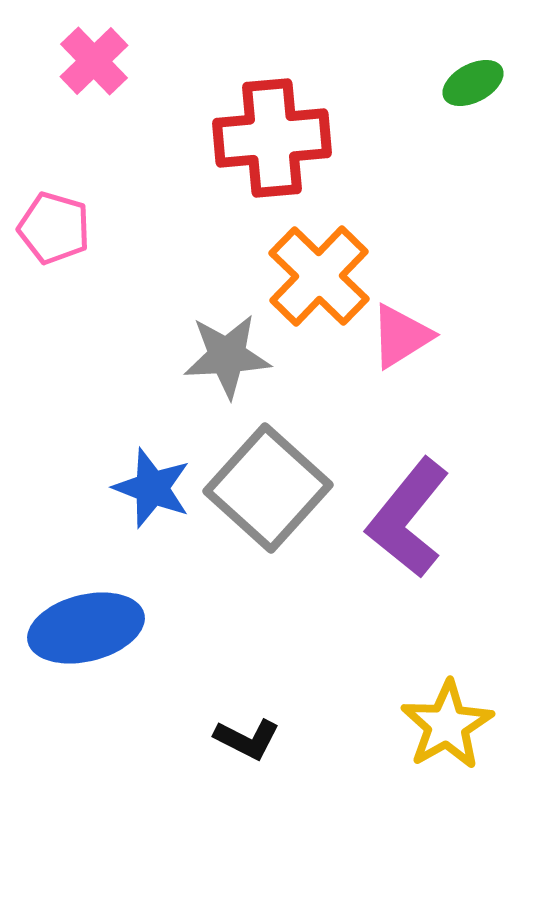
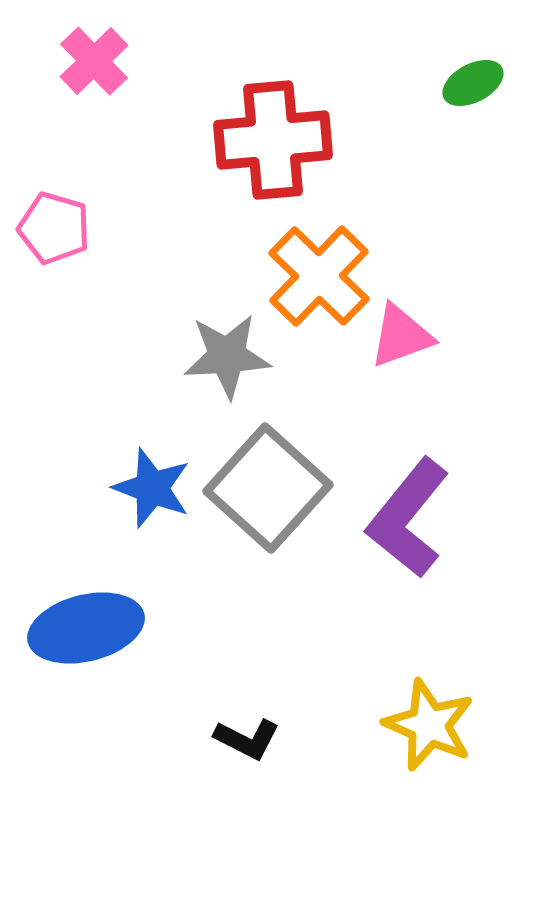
red cross: moved 1 px right, 2 px down
pink triangle: rotated 12 degrees clockwise
yellow star: moved 18 px left; rotated 18 degrees counterclockwise
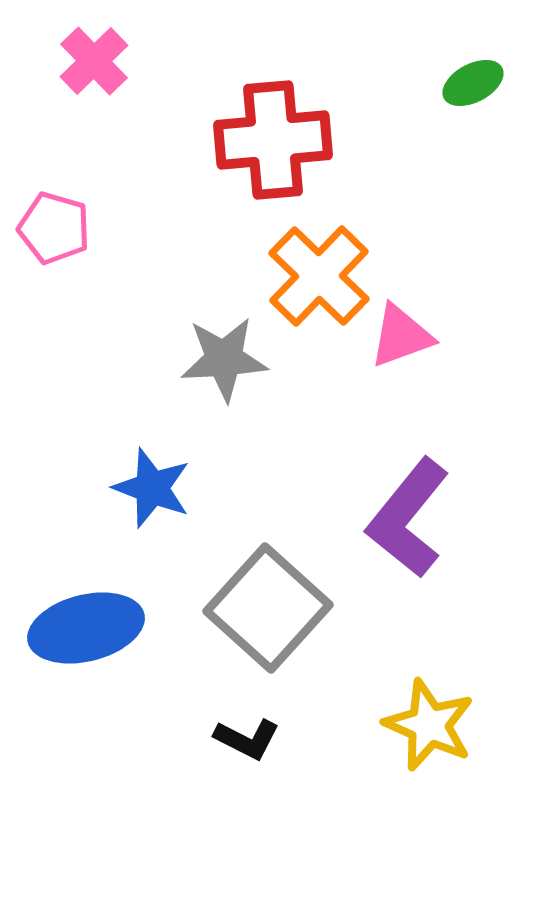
gray star: moved 3 px left, 3 px down
gray square: moved 120 px down
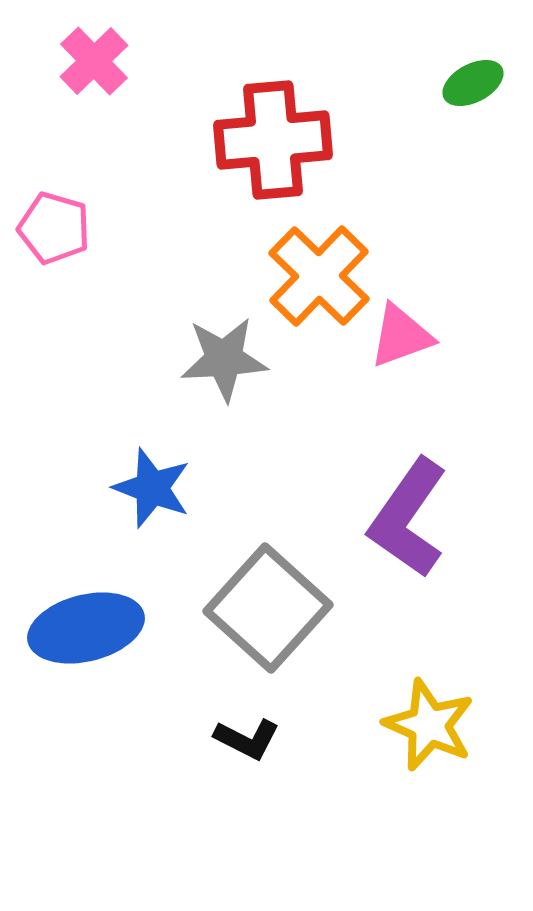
purple L-shape: rotated 4 degrees counterclockwise
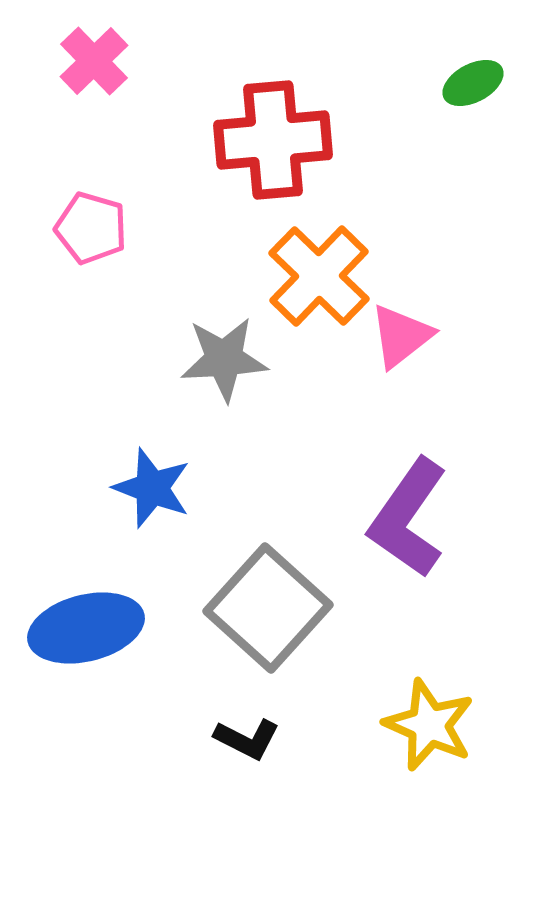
pink pentagon: moved 37 px right
pink triangle: rotated 18 degrees counterclockwise
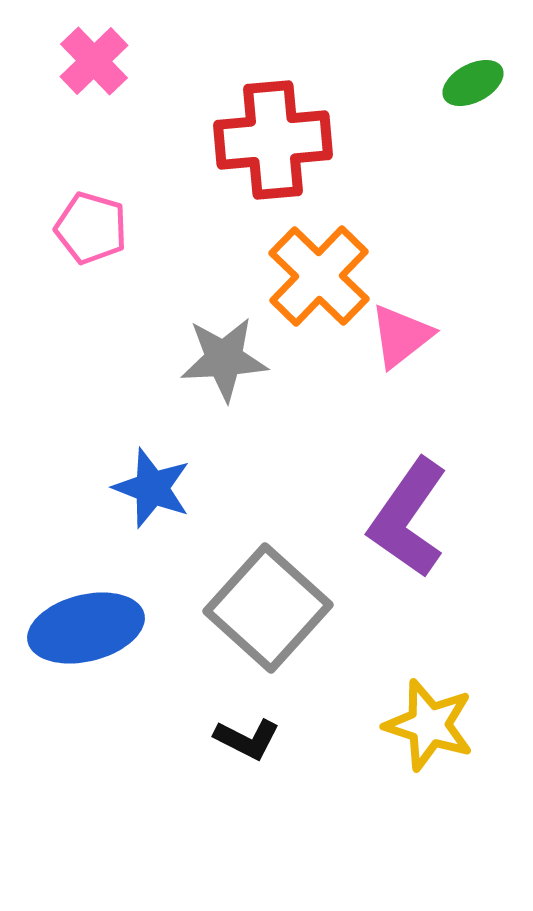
yellow star: rotated 6 degrees counterclockwise
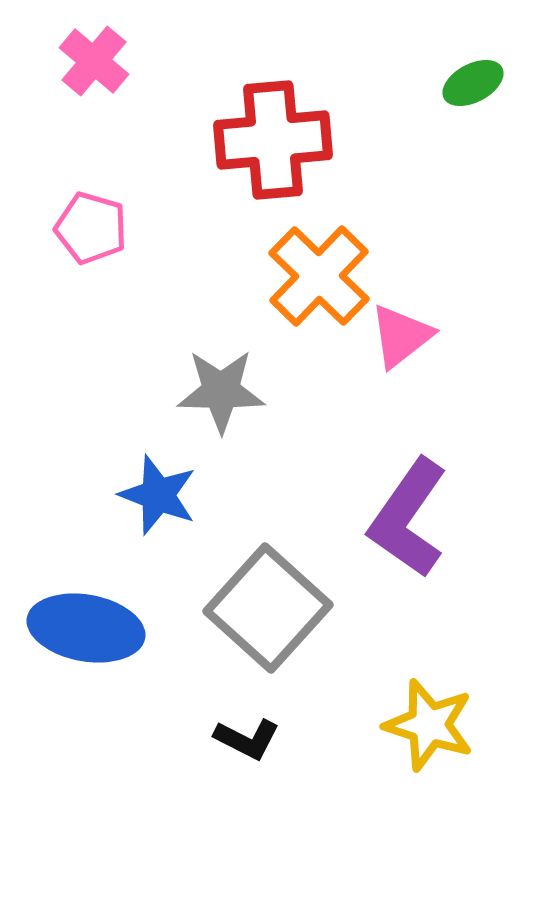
pink cross: rotated 6 degrees counterclockwise
gray star: moved 3 px left, 32 px down; rotated 4 degrees clockwise
blue star: moved 6 px right, 7 px down
blue ellipse: rotated 24 degrees clockwise
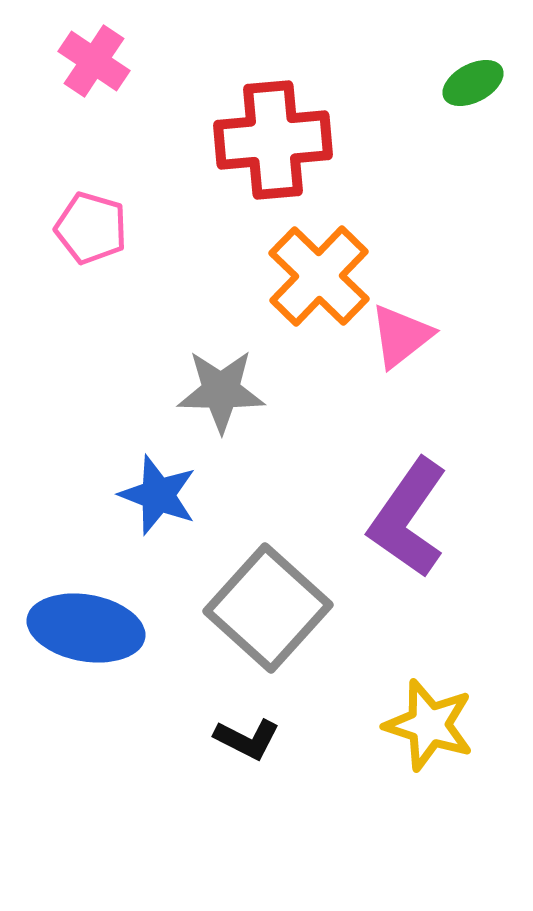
pink cross: rotated 6 degrees counterclockwise
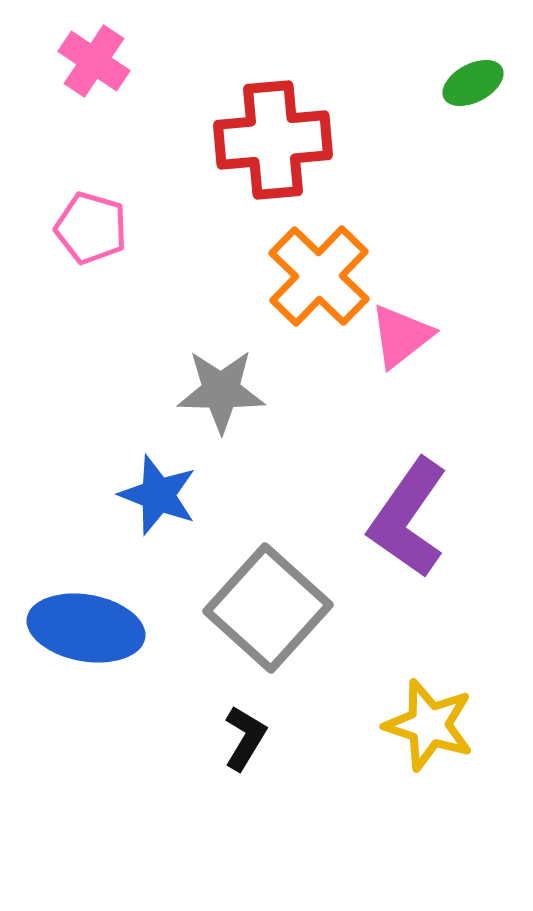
black L-shape: moved 2 px left, 1 px up; rotated 86 degrees counterclockwise
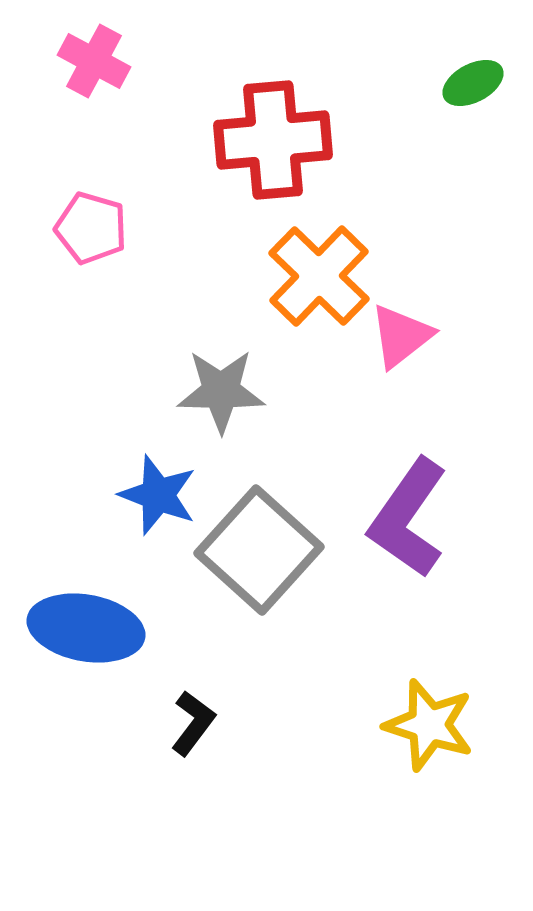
pink cross: rotated 6 degrees counterclockwise
gray square: moved 9 px left, 58 px up
black L-shape: moved 52 px left, 15 px up; rotated 6 degrees clockwise
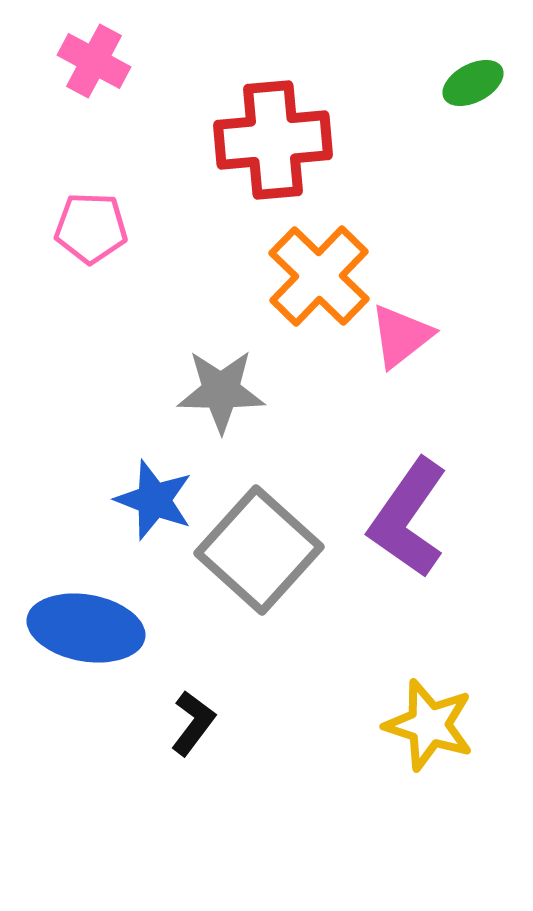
pink pentagon: rotated 14 degrees counterclockwise
blue star: moved 4 px left, 5 px down
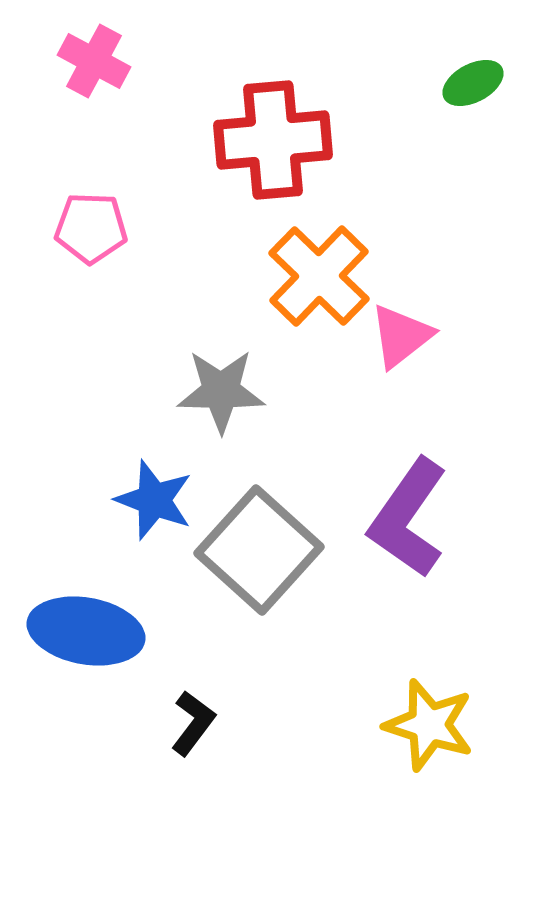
blue ellipse: moved 3 px down
